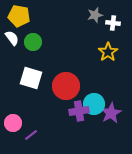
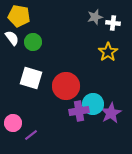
gray star: moved 2 px down
cyan circle: moved 1 px left
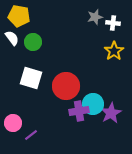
yellow star: moved 6 px right, 1 px up
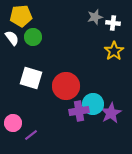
yellow pentagon: moved 2 px right; rotated 15 degrees counterclockwise
green circle: moved 5 px up
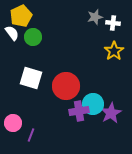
yellow pentagon: rotated 20 degrees counterclockwise
white semicircle: moved 5 px up
purple line: rotated 32 degrees counterclockwise
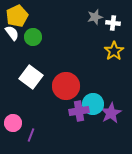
yellow pentagon: moved 4 px left
white square: moved 1 px up; rotated 20 degrees clockwise
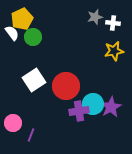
yellow pentagon: moved 5 px right, 3 px down
yellow star: rotated 24 degrees clockwise
white square: moved 3 px right, 3 px down; rotated 20 degrees clockwise
purple star: moved 6 px up
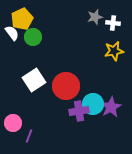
purple line: moved 2 px left, 1 px down
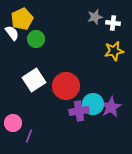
green circle: moved 3 px right, 2 px down
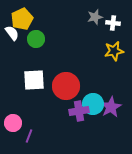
white square: rotated 30 degrees clockwise
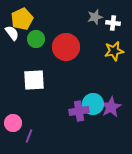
red circle: moved 39 px up
